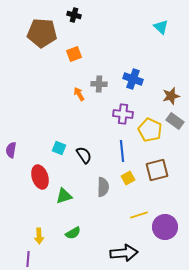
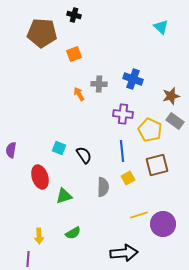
brown square: moved 5 px up
purple circle: moved 2 px left, 3 px up
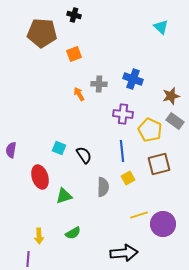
brown square: moved 2 px right, 1 px up
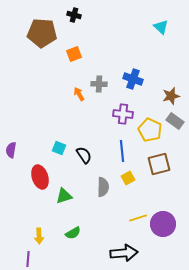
yellow line: moved 1 px left, 3 px down
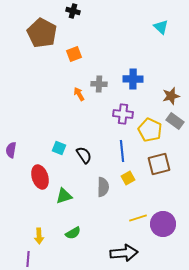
black cross: moved 1 px left, 4 px up
brown pentagon: rotated 24 degrees clockwise
blue cross: rotated 18 degrees counterclockwise
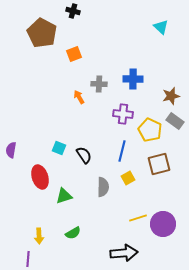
orange arrow: moved 3 px down
blue line: rotated 20 degrees clockwise
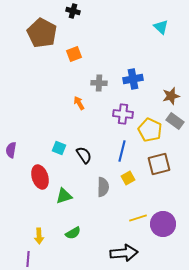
blue cross: rotated 12 degrees counterclockwise
gray cross: moved 1 px up
orange arrow: moved 6 px down
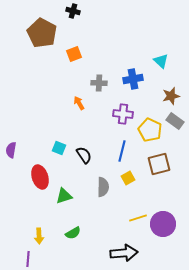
cyan triangle: moved 34 px down
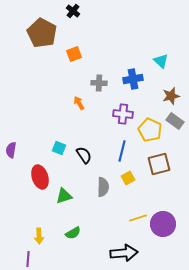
black cross: rotated 24 degrees clockwise
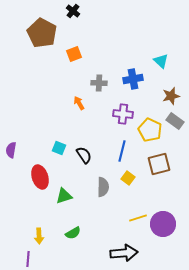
yellow square: rotated 24 degrees counterclockwise
